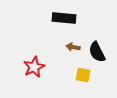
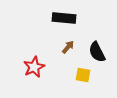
brown arrow: moved 5 px left; rotated 120 degrees clockwise
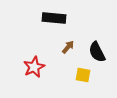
black rectangle: moved 10 px left
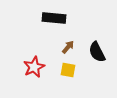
yellow square: moved 15 px left, 5 px up
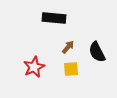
yellow square: moved 3 px right, 1 px up; rotated 14 degrees counterclockwise
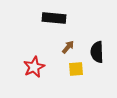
black semicircle: rotated 25 degrees clockwise
yellow square: moved 5 px right
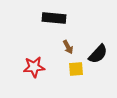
brown arrow: rotated 112 degrees clockwise
black semicircle: moved 1 px right, 2 px down; rotated 135 degrees counterclockwise
red star: rotated 20 degrees clockwise
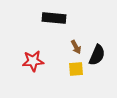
brown arrow: moved 8 px right
black semicircle: moved 1 px left, 1 px down; rotated 20 degrees counterclockwise
red star: moved 1 px left, 6 px up
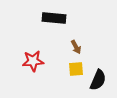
black semicircle: moved 1 px right, 25 px down
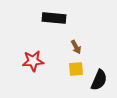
black semicircle: moved 1 px right
